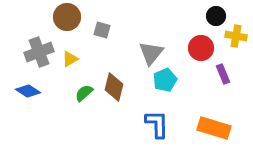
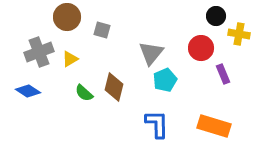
yellow cross: moved 3 px right, 2 px up
green semicircle: rotated 96 degrees counterclockwise
orange rectangle: moved 2 px up
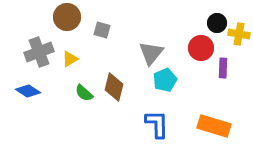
black circle: moved 1 px right, 7 px down
purple rectangle: moved 6 px up; rotated 24 degrees clockwise
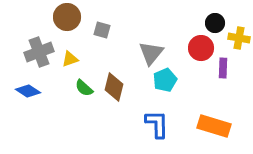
black circle: moved 2 px left
yellow cross: moved 4 px down
yellow triangle: rotated 12 degrees clockwise
green semicircle: moved 5 px up
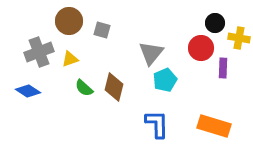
brown circle: moved 2 px right, 4 px down
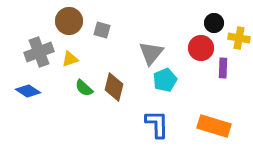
black circle: moved 1 px left
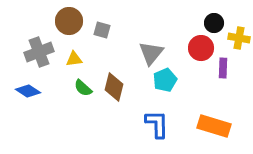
yellow triangle: moved 4 px right; rotated 12 degrees clockwise
green semicircle: moved 1 px left
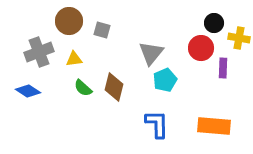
orange rectangle: rotated 12 degrees counterclockwise
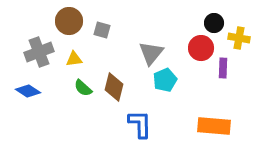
blue L-shape: moved 17 px left
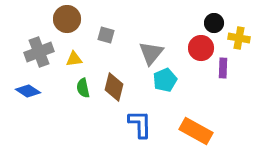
brown circle: moved 2 px left, 2 px up
gray square: moved 4 px right, 5 px down
green semicircle: rotated 36 degrees clockwise
orange rectangle: moved 18 px left, 5 px down; rotated 24 degrees clockwise
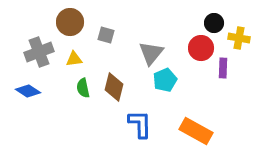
brown circle: moved 3 px right, 3 px down
